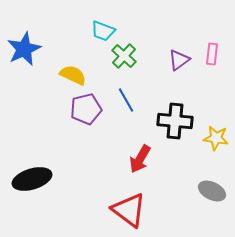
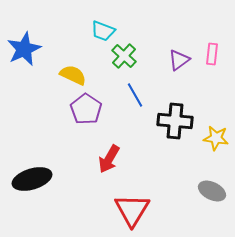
blue line: moved 9 px right, 5 px up
purple pentagon: rotated 24 degrees counterclockwise
red arrow: moved 31 px left
red triangle: moved 3 px right; rotated 24 degrees clockwise
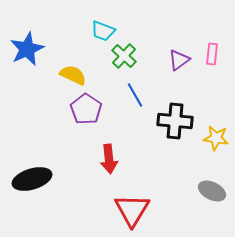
blue star: moved 3 px right
red arrow: rotated 36 degrees counterclockwise
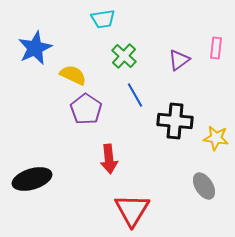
cyan trapezoid: moved 12 px up; rotated 30 degrees counterclockwise
blue star: moved 8 px right, 1 px up
pink rectangle: moved 4 px right, 6 px up
gray ellipse: moved 8 px left, 5 px up; rotated 32 degrees clockwise
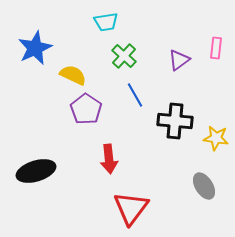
cyan trapezoid: moved 3 px right, 3 px down
black ellipse: moved 4 px right, 8 px up
red triangle: moved 1 px left, 2 px up; rotated 6 degrees clockwise
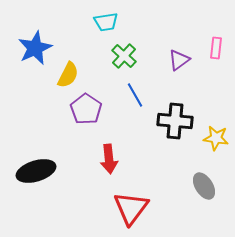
yellow semicircle: moved 5 px left; rotated 92 degrees clockwise
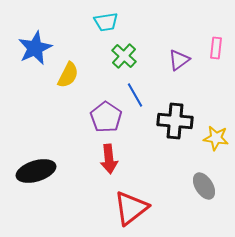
purple pentagon: moved 20 px right, 8 px down
red triangle: rotated 15 degrees clockwise
